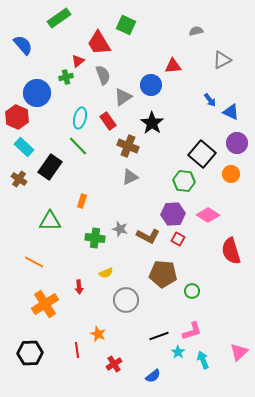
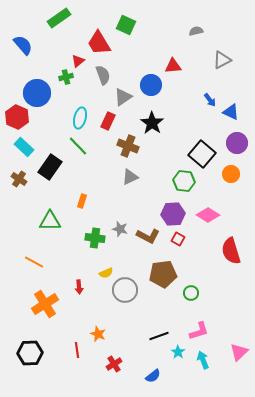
red rectangle at (108, 121): rotated 60 degrees clockwise
brown pentagon at (163, 274): rotated 12 degrees counterclockwise
green circle at (192, 291): moved 1 px left, 2 px down
gray circle at (126, 300): moved 1 px left, 10 px up
pink L-shape at (192, 331): moved 7 px right
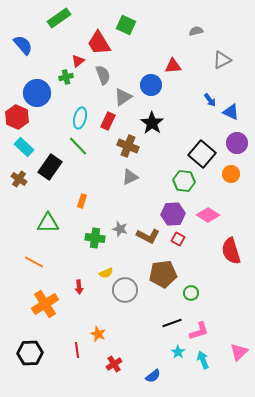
green triangle at (50, 221): moved 2 px left, 2 px down
black line at (159, 336): moved 13 px right, 13 px up
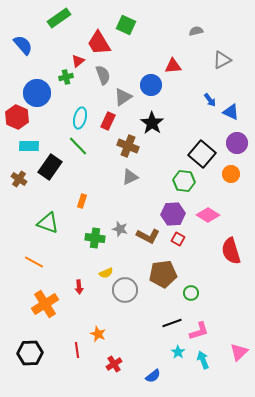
cyan rectangle at (24, 147): moved 5 px right, 1 px up; rotated 42 degrees counterclockwise
green triangle at (48, 223): rotated 20 degrees clockwise
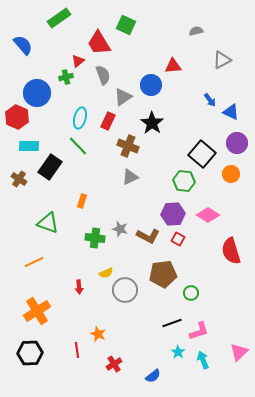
orange line at (34, 262): rotated 54 degrees counterclockwise
orange cross at (45, 304): moved 8 px left, 7 px down
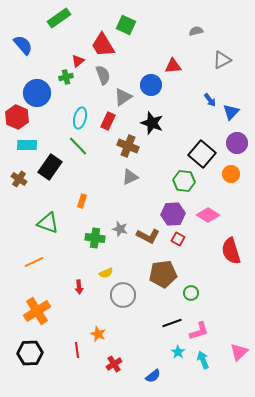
red trapezoid at (99, 43): moved 4 px right, 2 px down
blue triangle at (231, 112): rotated 48 degrees clockwise
black star at (152, 123): rotated 15 degrees counterclockwise
cyan rectangle at (29, 146): moved 2 px left, 1 px up
gray circle at (125, 290): moved 2 px left, 5 px down
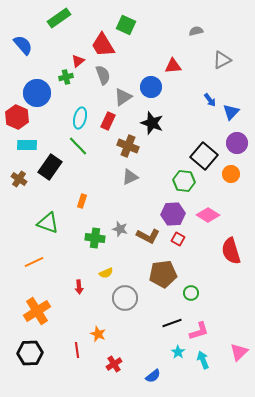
blue circle at (151, 85): moved 2 px down
black square at (202, 154): moved 2 px right, 2 px down
gray circle at (123, 295): moved 2 px right, 3 px down
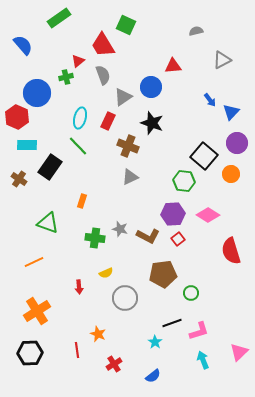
red square at (178, 239): rotated 24 degrees clockwise
cyan star at (178, 352): moved 23 px left, 10 px up
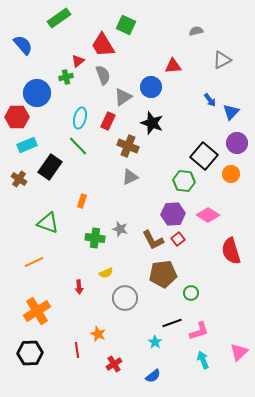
red hexagon at (17, 117): rotated 25 degrees counterclockwise
cyan rectangle at (27, 145): rotated 24 degrees counterclockwise
brown L-shape at (148, 236): moved 5 px right, 4 px down; rotated 35 degrees clockwise
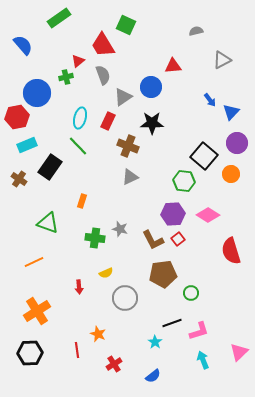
red hexagon at (17, 117): rotated 10 degrees counterclockwise
black star at (152, 123): rotated 20 degrees counterclockwise
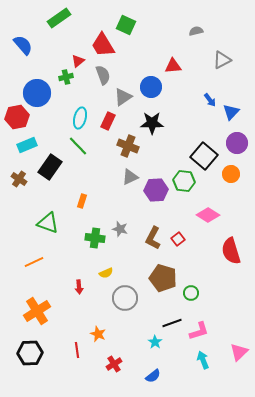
purple hexagon at (173, 214): moved 17 px left, 24 px up
brown L-shape at (153, 240): moved 2 px up; rotated 55 degrees clockwise
brown pentagon at (163, 274): moved 4 px down; rotated 24 degrees clockwise
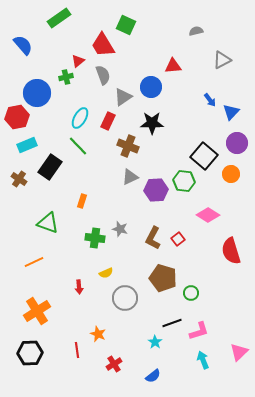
cyan ellipse at (80, 118): rotated 15 degrees clockwise
